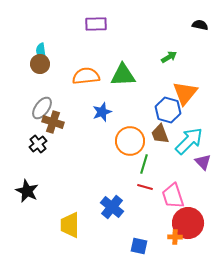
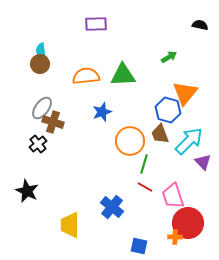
red line: rotated 14 degrees clockwise
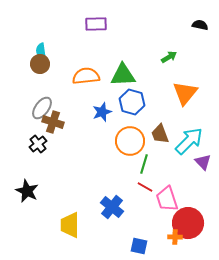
blue hexagon: moved 36 px left, 8 px up
pink trapezoid: moved 6 px left, 3 px down
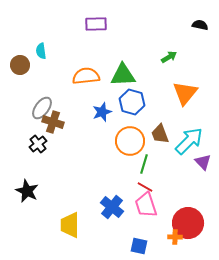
brown circle: moved 20 px left, 1 px down
pink trapezoid: moved 21 px left, 6 px down
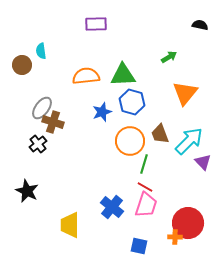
brown circle: moved 2 px right
pink trapezoid: rotated 144 degrees counterclockwise
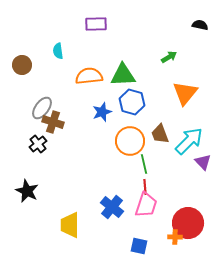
cyan semicircle: moved 17 px right
orange semicircle: moved 3 px right
green line: rotated 30 degrees counterclockwise
red line: rotated 56 degrees clockwise
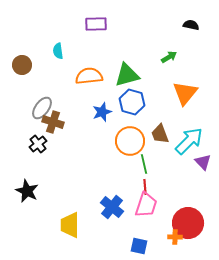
black semicircle: moved 9 px left
green triangle: moved 4 px right; rotated 12 degrees counterclockwise
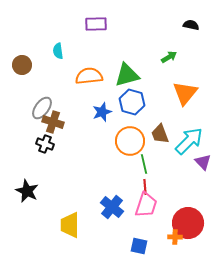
black cross: moved 7 px right; rotated 30 degrees counterclockwise
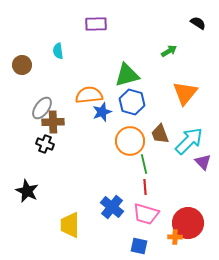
black semicircle: moved 7 px right, 2 px up; rotated 21 degrees clockwise
green arrow: moved 6 px up
orange semicircle: moved 19 px down
brown cross: rotated 20 degrees counterclockwise
pink trapezoid: moved 9 px down; rotated 88 degrees clockwise
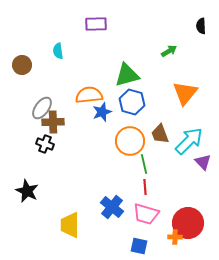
black semicircle: moved 3 px right, 3 px down; rotated 126 degrees counterclockwise
